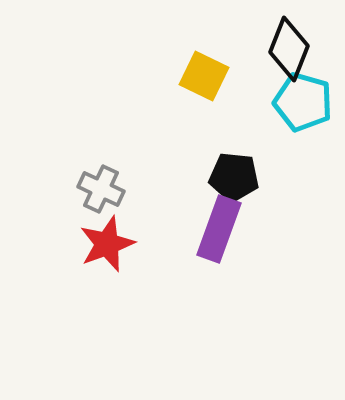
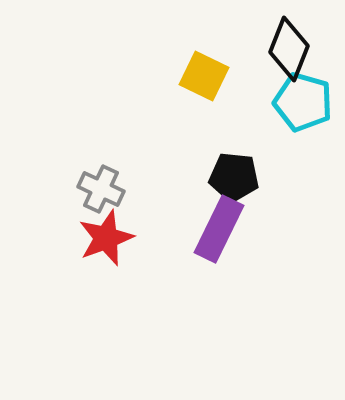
purple rectangle: rotated 6 degrees clockwise
red star: moved 1 px left, 6 px up
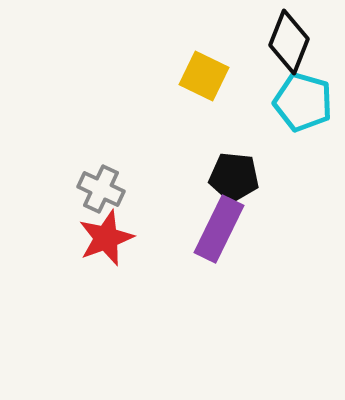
black diamond: moved 7 px up
